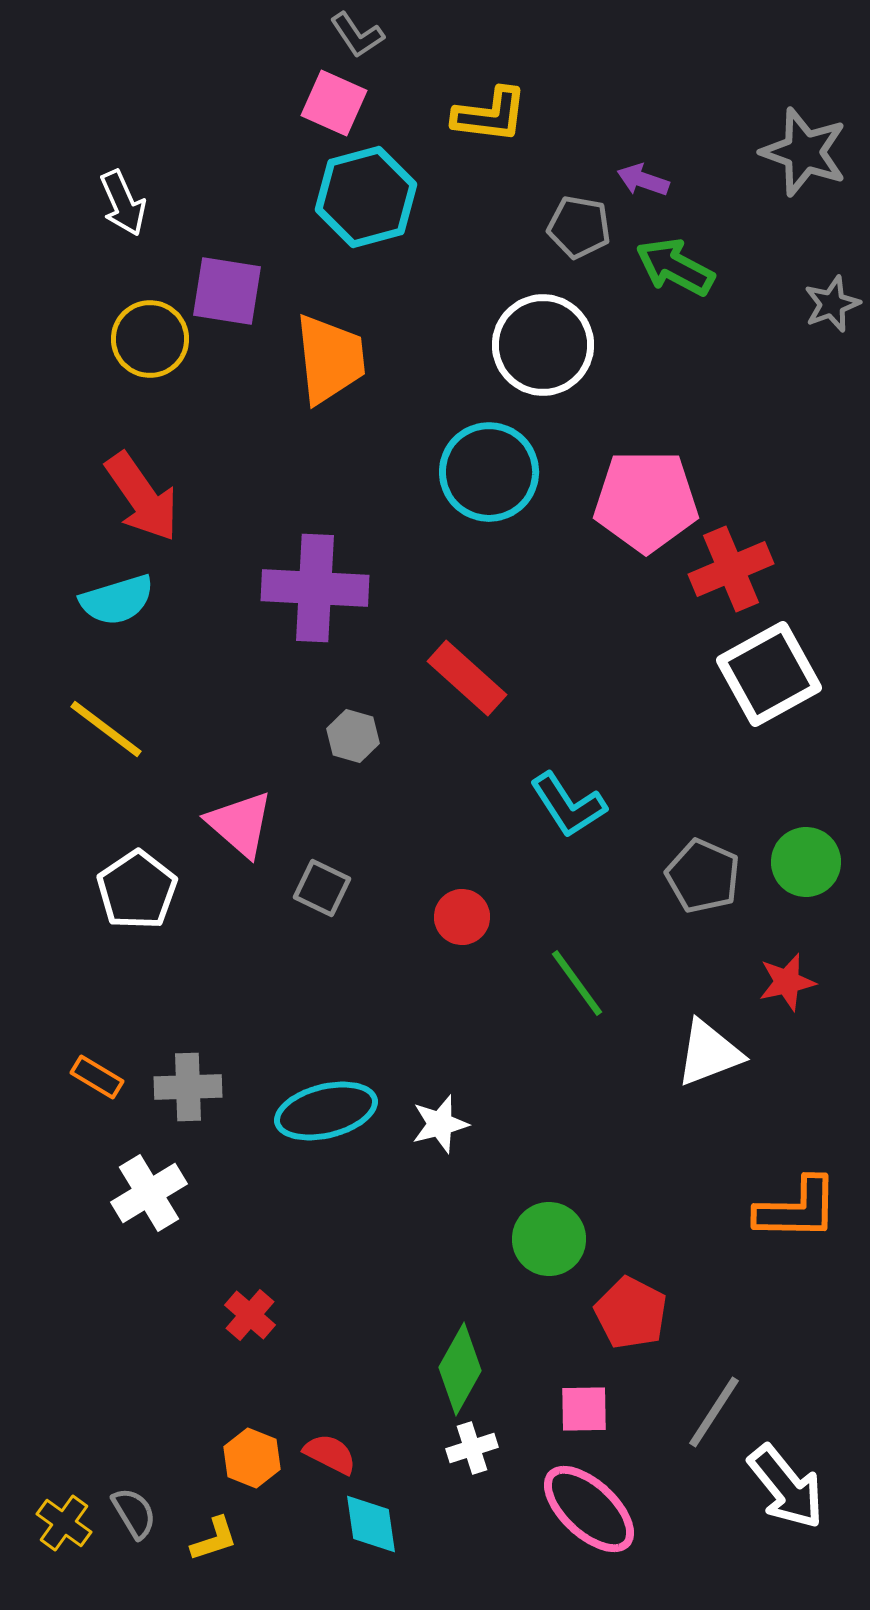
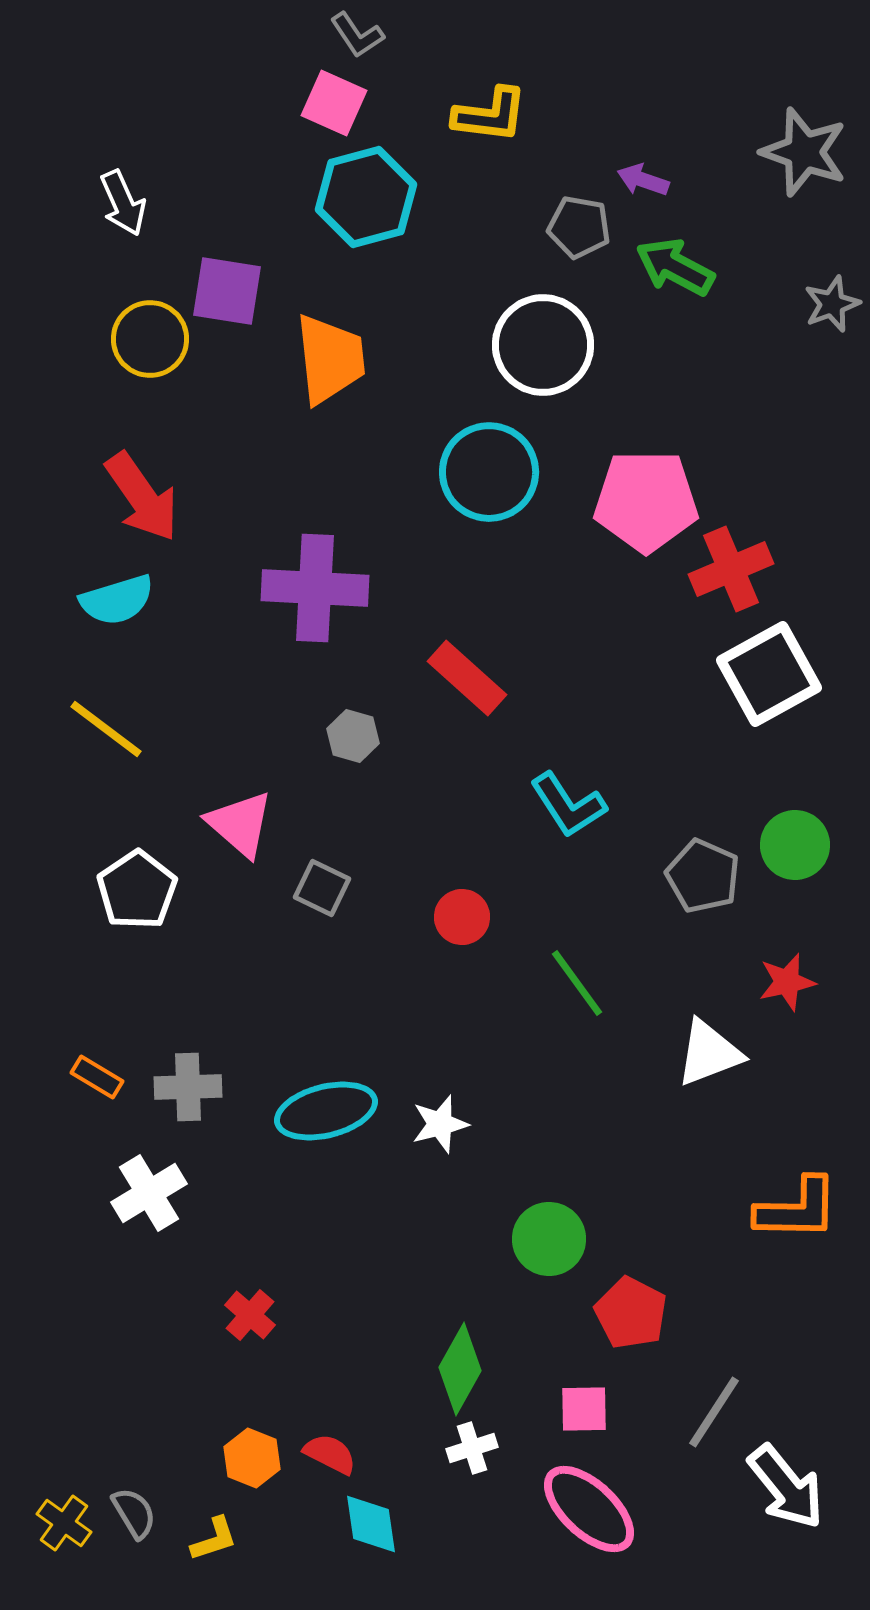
green circle at (806, 862): moved 11 px left, 17 px up
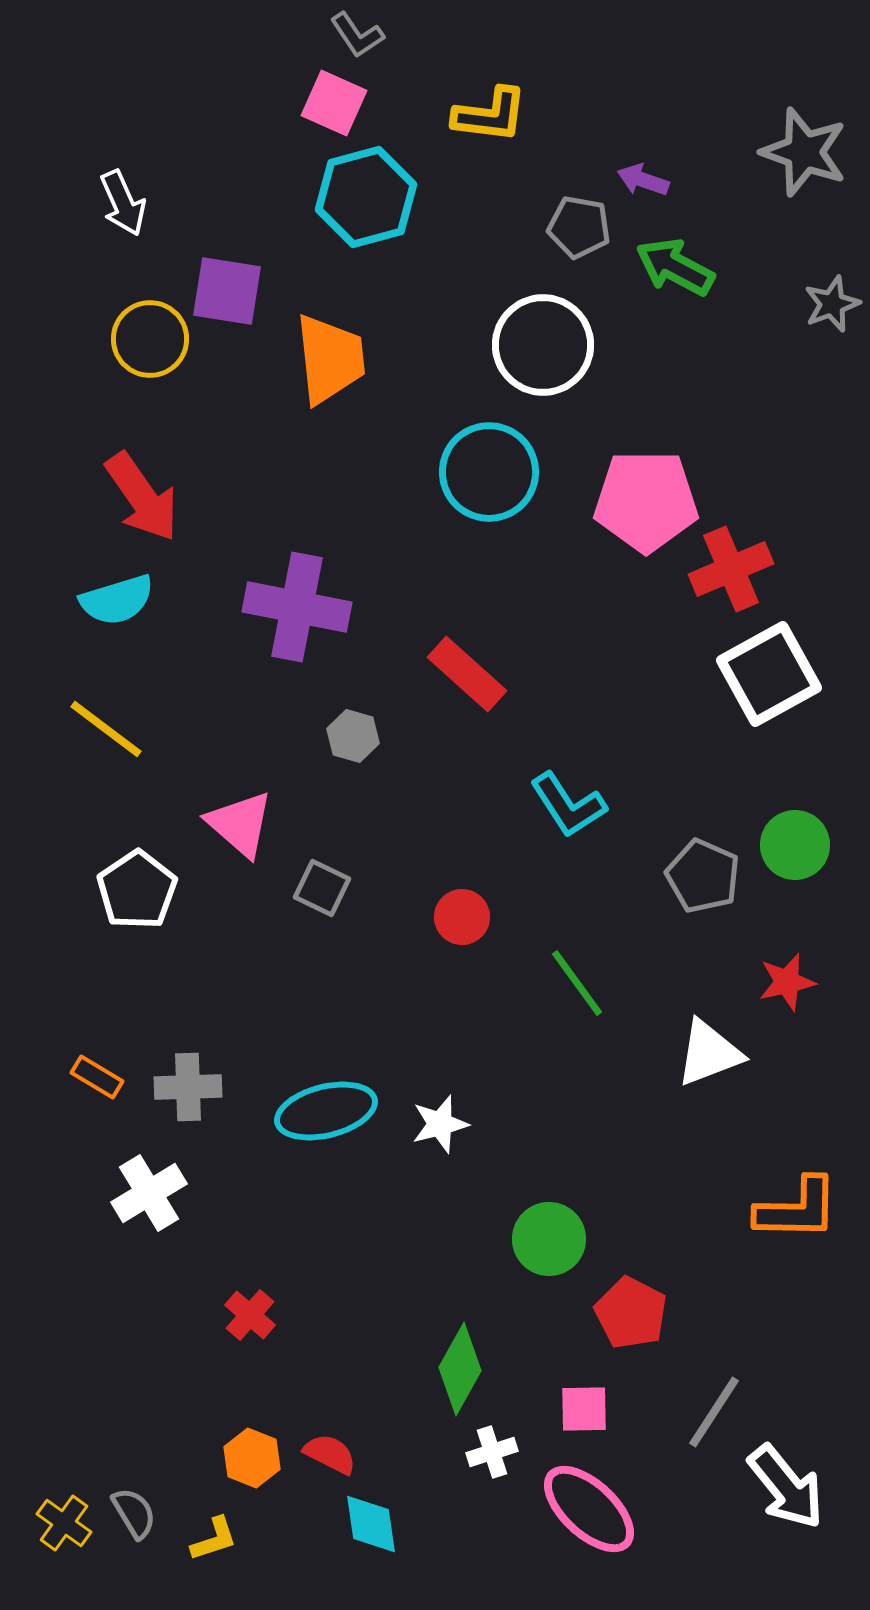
purple cross at (315, 588): moved 18 px left, 19 px down; rotated 8 degrees clockwise
red rectangle at (467, 678): moved 4 px up
white cross at (472, 1448): moved 20 px right, 4 px down
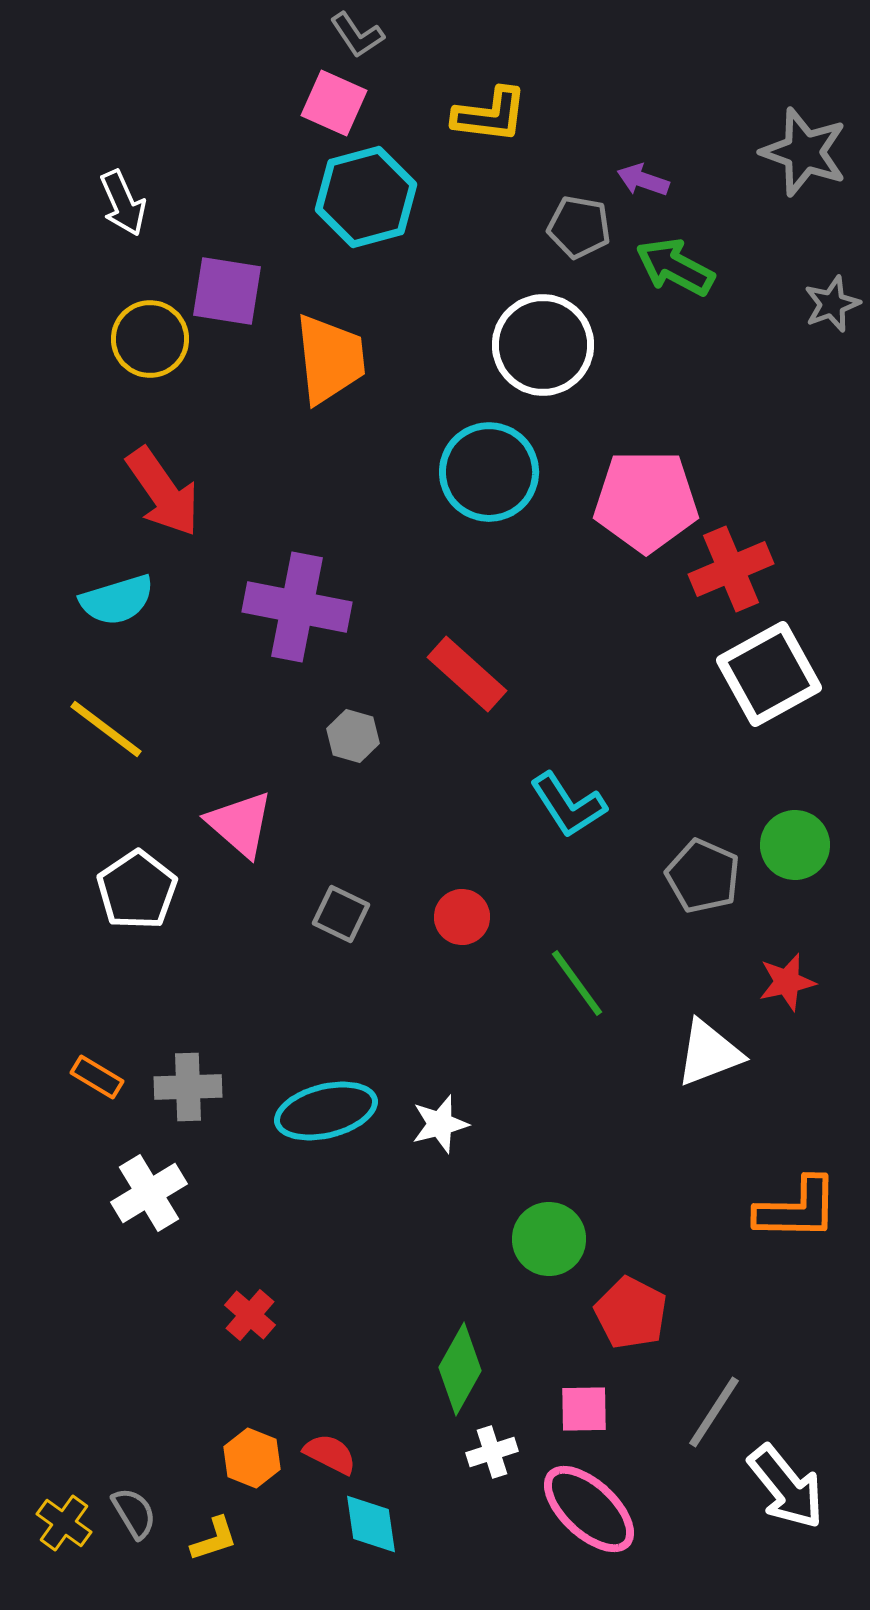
red arrow at (142, 497): moved 21 px right, 5 px up
gray square at (322, 888): moved 19 px right, 26 px down
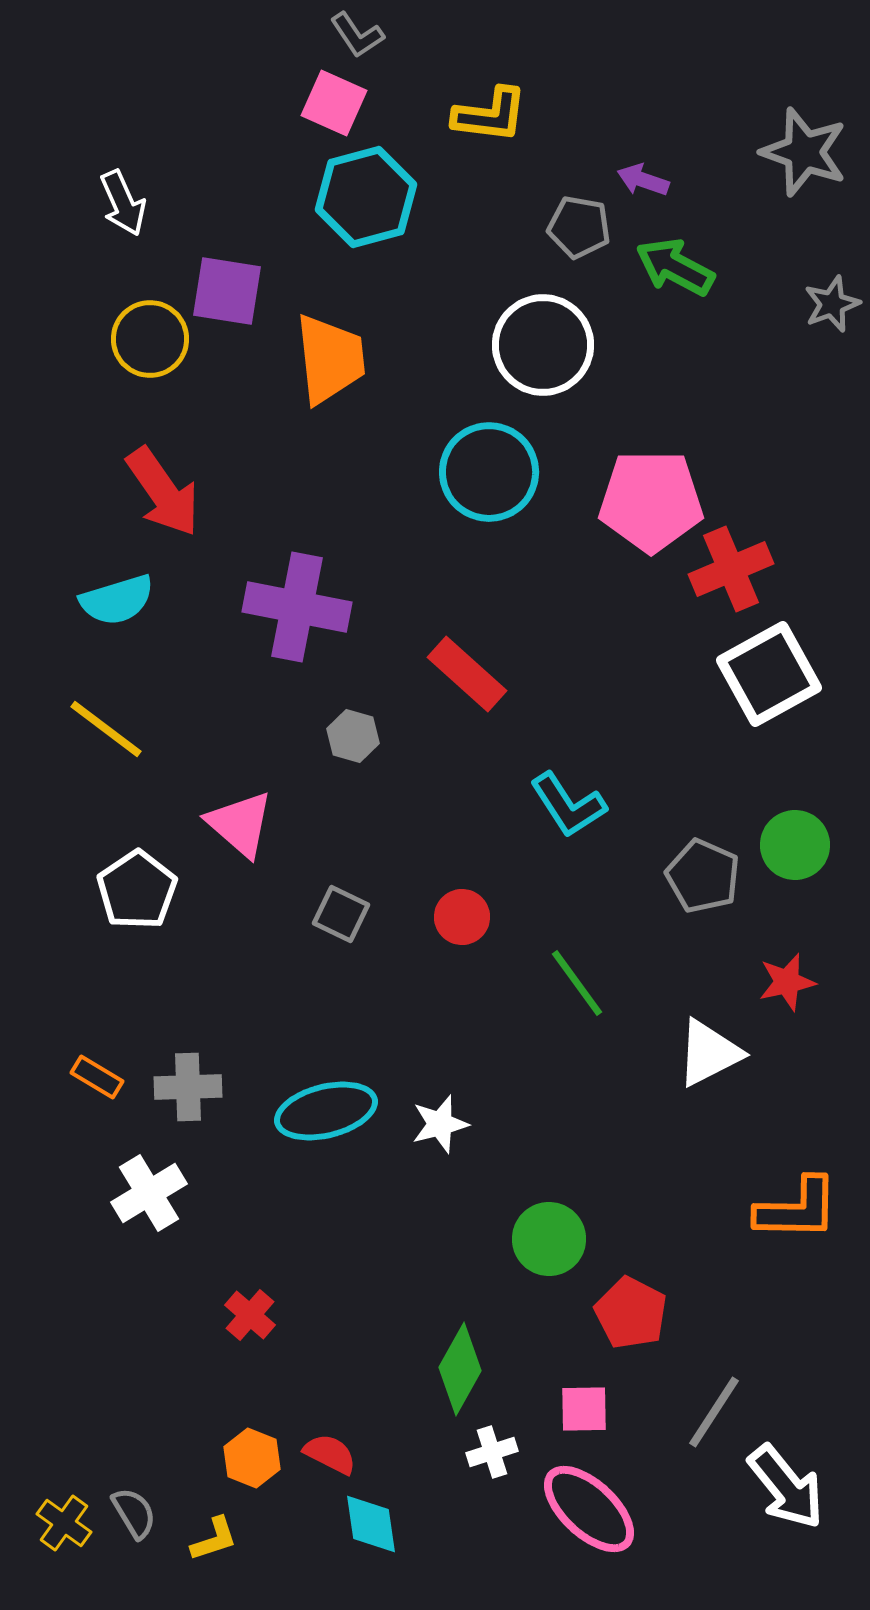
pink pentagon at (646, 501): moved 5 px right
white triangle at (709, 1053): rotated 6 degrees counterclockwise
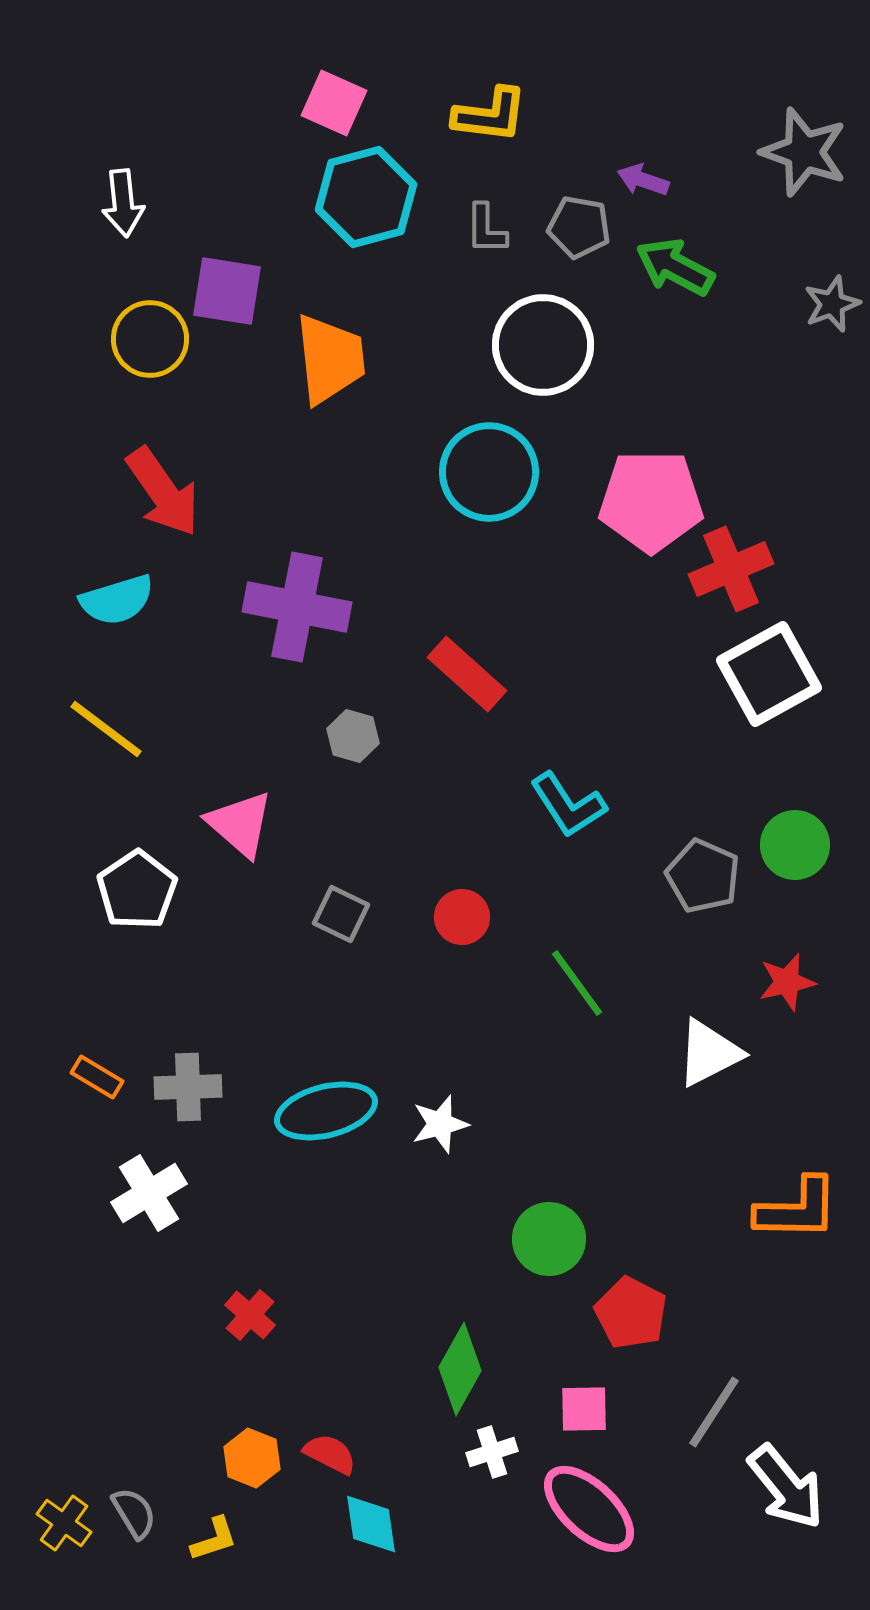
gray L-shape at (357, 35): moved 129 px right, 194 px down; rotated 34 degrees clockwise
white arrow at (123, 203): rotated 18 degrees clockwise
